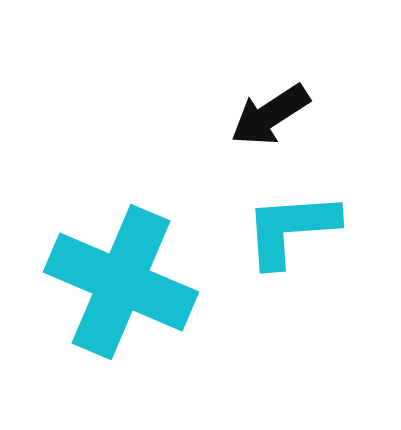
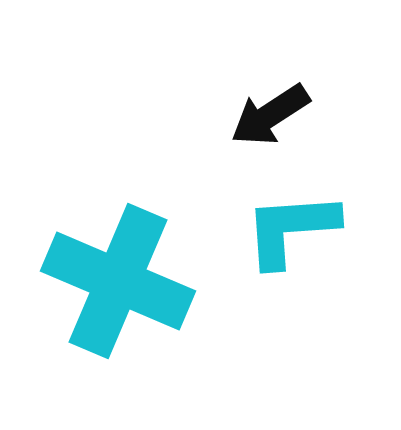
cyan cross: moved 3 px left, 1 px up
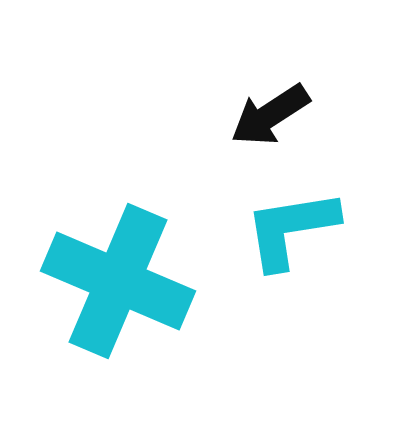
cyan L-shape: rotated 5 degrees counterclockwise
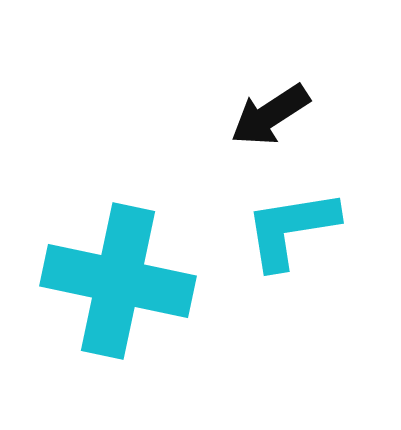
cyan cross: rotated 11 degrees counterclockwise
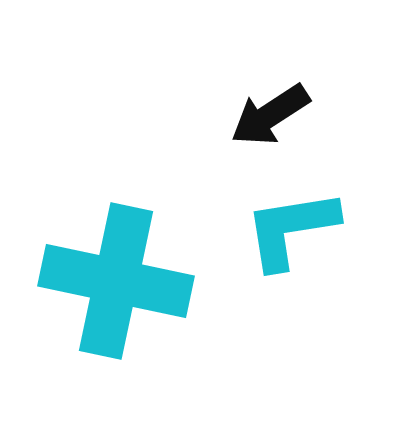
cyan cross: moved 2 px left
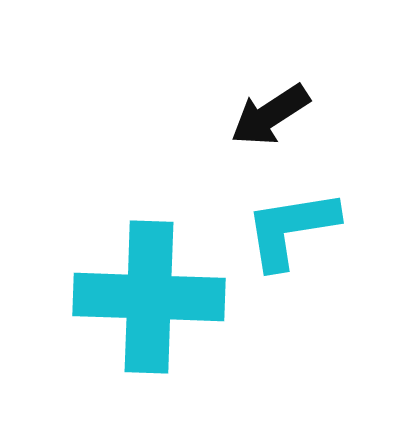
cyan cross: moved 33 px right, 16 px down; rotated 10 degrees counterclockwise
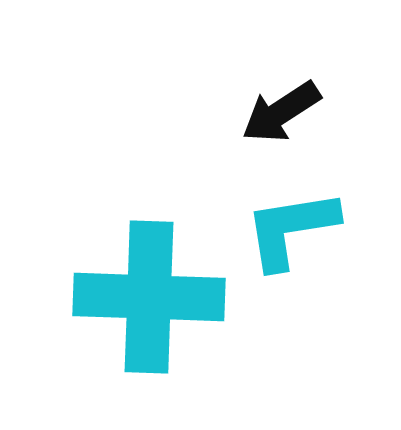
black arrow: moved 11 px right, 3 px up
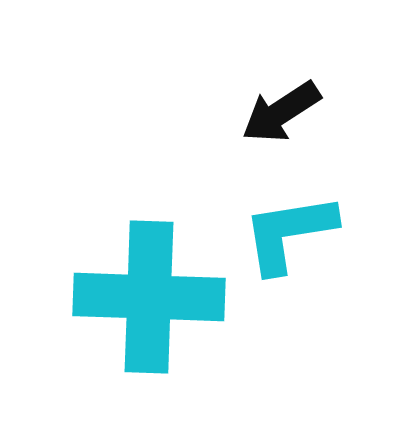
cyan L-shape: moved 2 px left, 4 px down
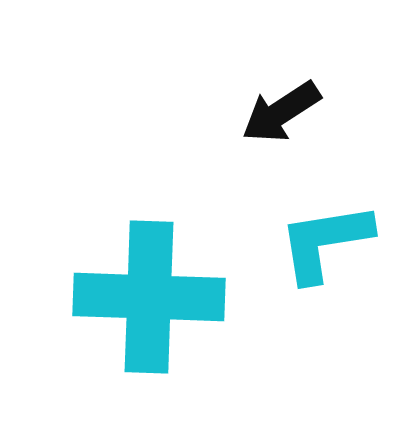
cyan L-shape: moved 36 px right, 9 px down
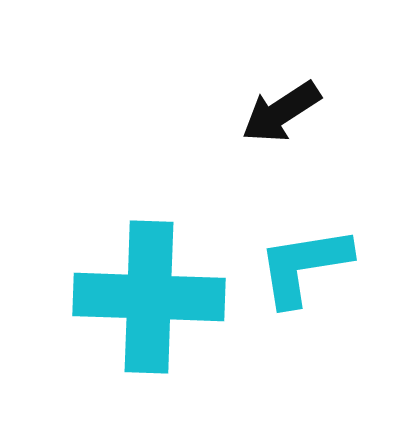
cyan L-shape: moved 21 px left, 24 px down
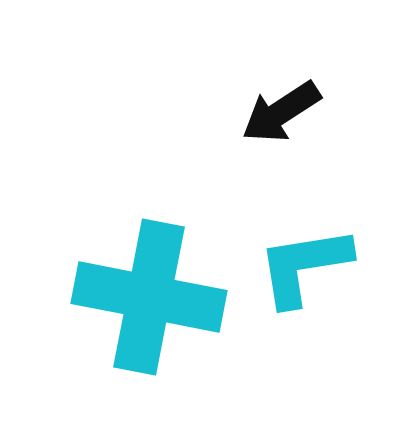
cyan cross: rotated 9 degrees clockwise
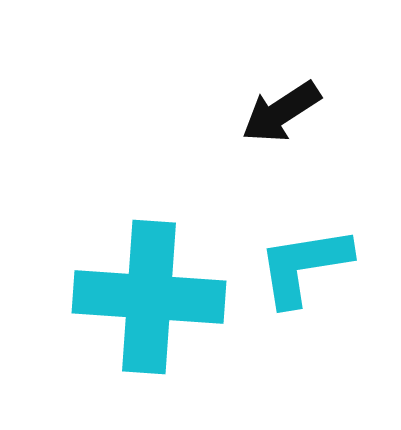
cyan cross: rotated 7 degrees counterclockwise
